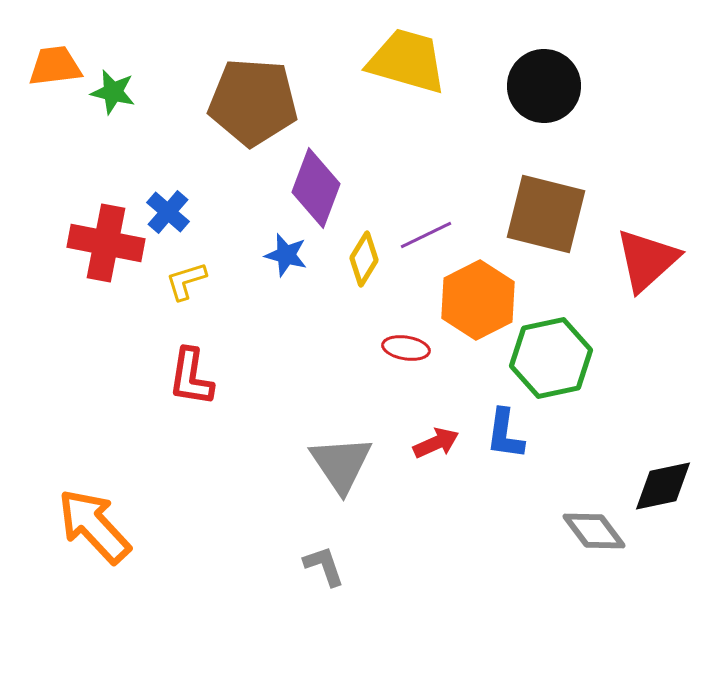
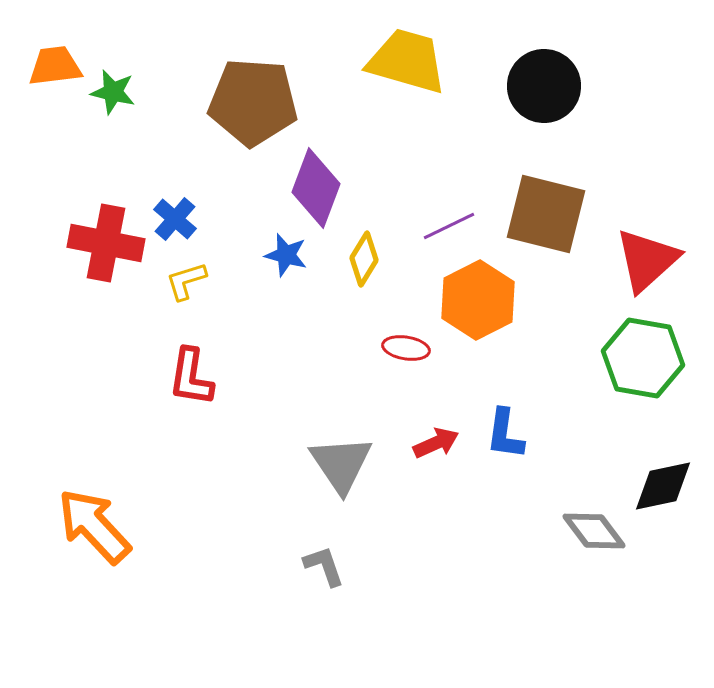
blue cross: moved 7 px right, 7 px down
purple line: moved 23 px right, 9 px up
green hexagon: moved 92 px right; rotated 22 degrees clockwise
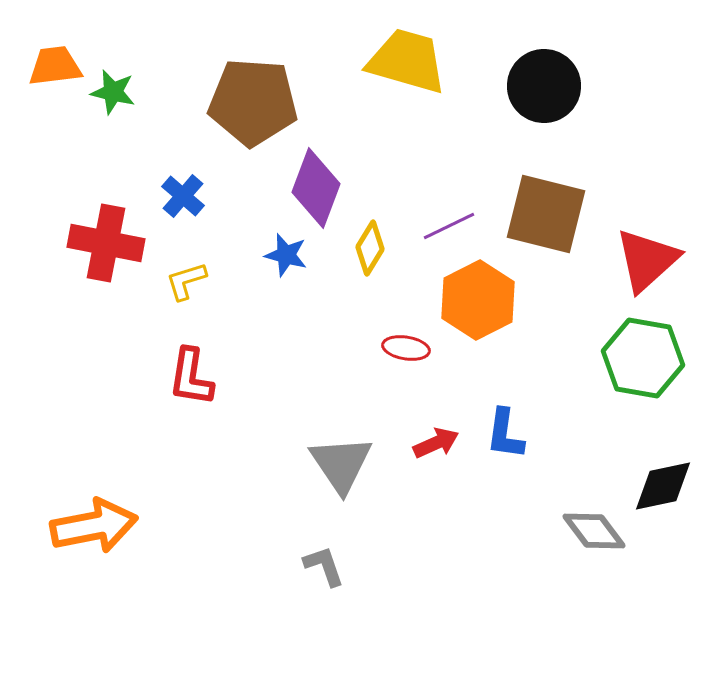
blue cross: moved 8 px right, 23 px up
yellow diamond: moved 6 px right, 11 px up
orange arrow: rotated 122 degrees clockwise
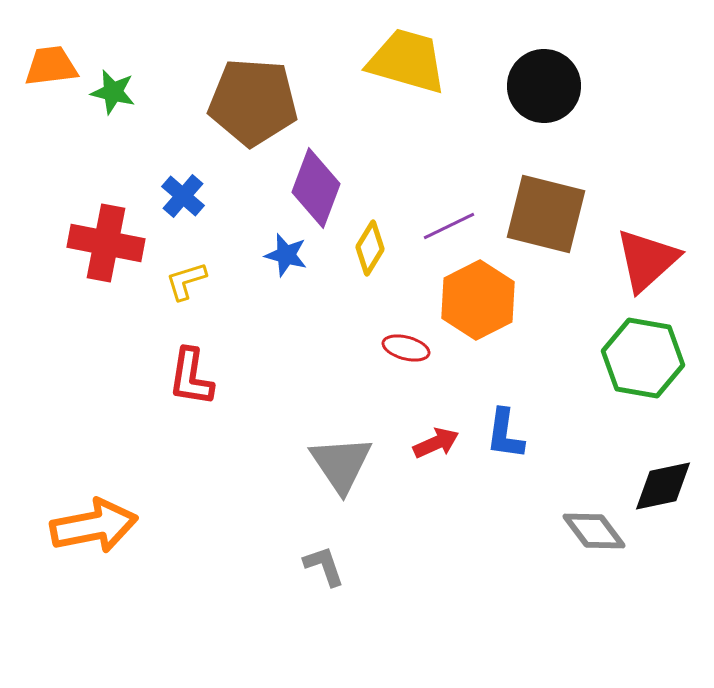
orange trapezoid: moved 4 px left
red ellipse: rotated 6 degrees clockwise
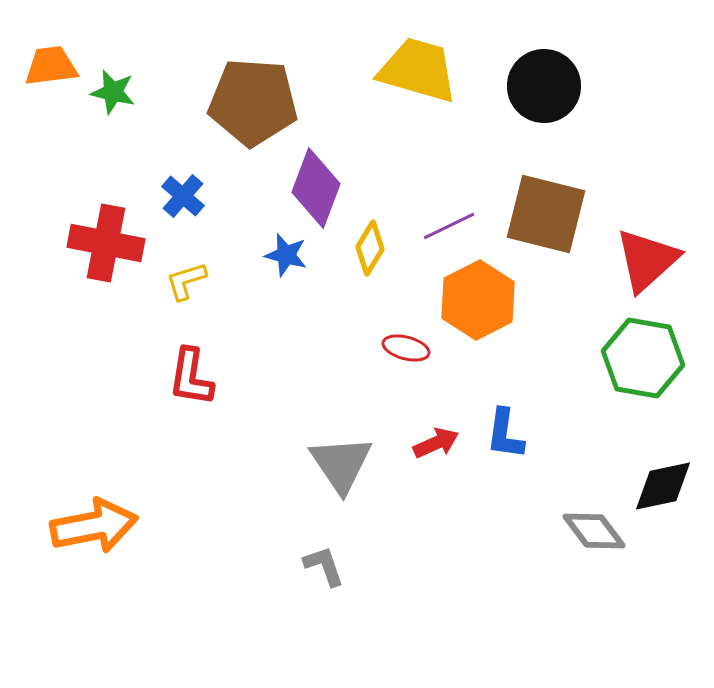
yellow trapezoid: moved 11 px right, 9 px down
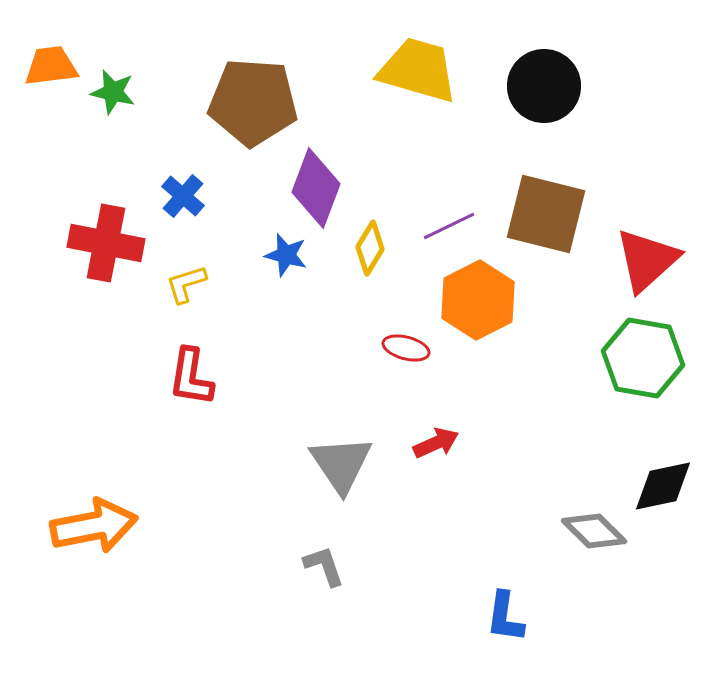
yellow L-shape: moved 3 px down
blue L-shape: moved 183 px down
gray diamond: rotated 8 degrees counterclockwise
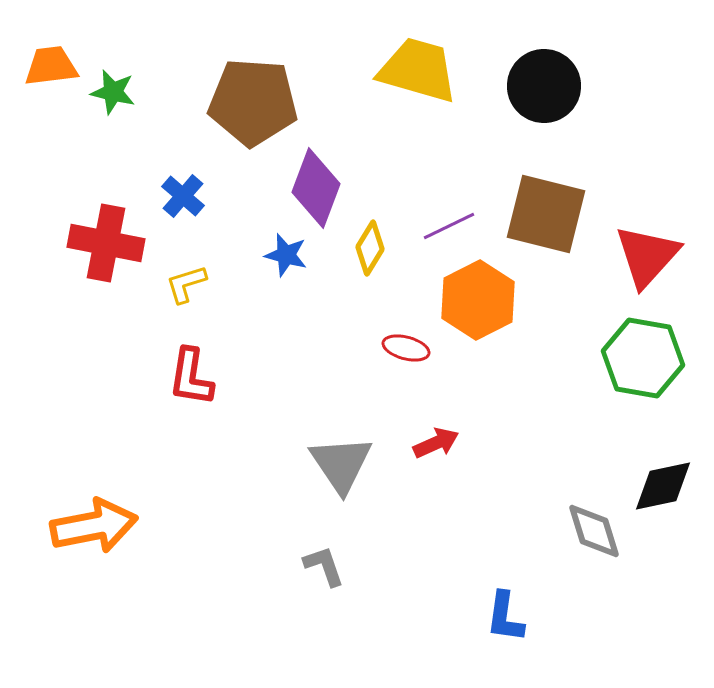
red triangle: moved 4 px up; rotated 6 degrees counterclockwise
gray diamond: rotated 28 degrees clockwise
